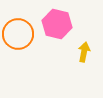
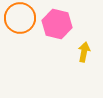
orange circle: moved 2 px right, 16 px up
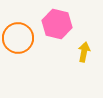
orange circle: moved 2 px left, 20 px down
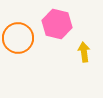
yellow arrow: rotated 18 degrees counterclockwise
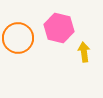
pink hexagon: moved 2 px right, 4 px down
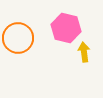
pink hexagon: moved 7 px right
